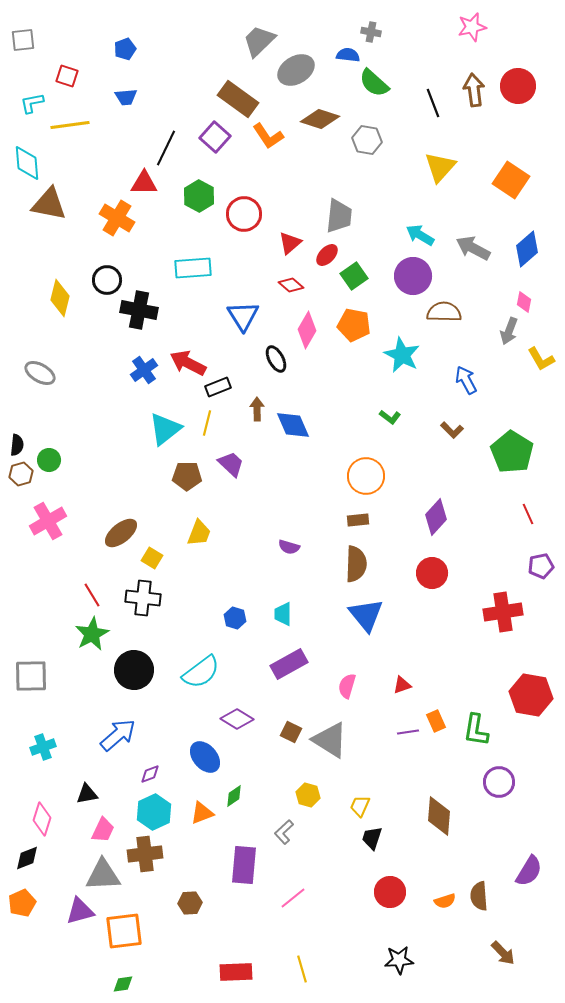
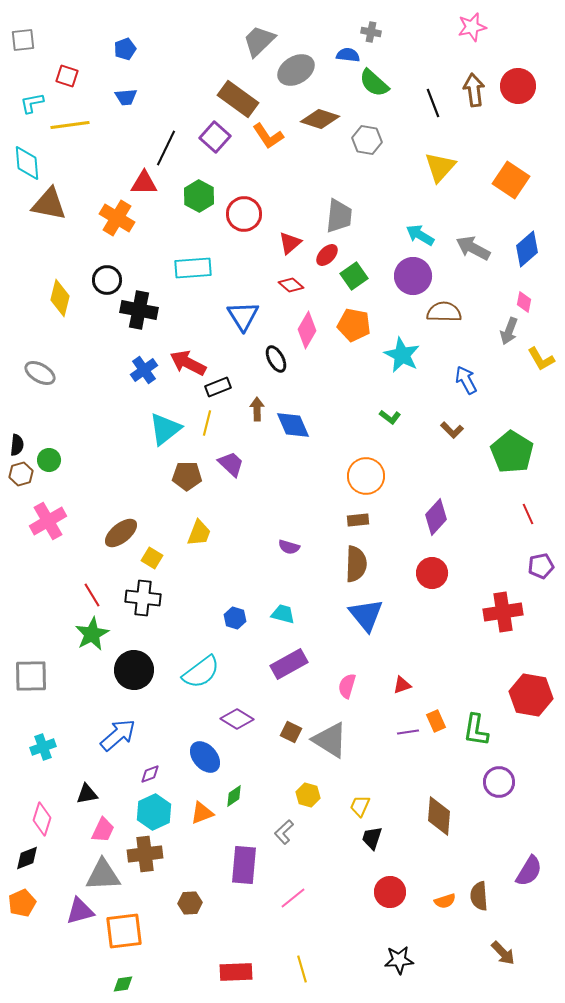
cyan trapezoid at (283, 614): rotated 105 degrees clockwise
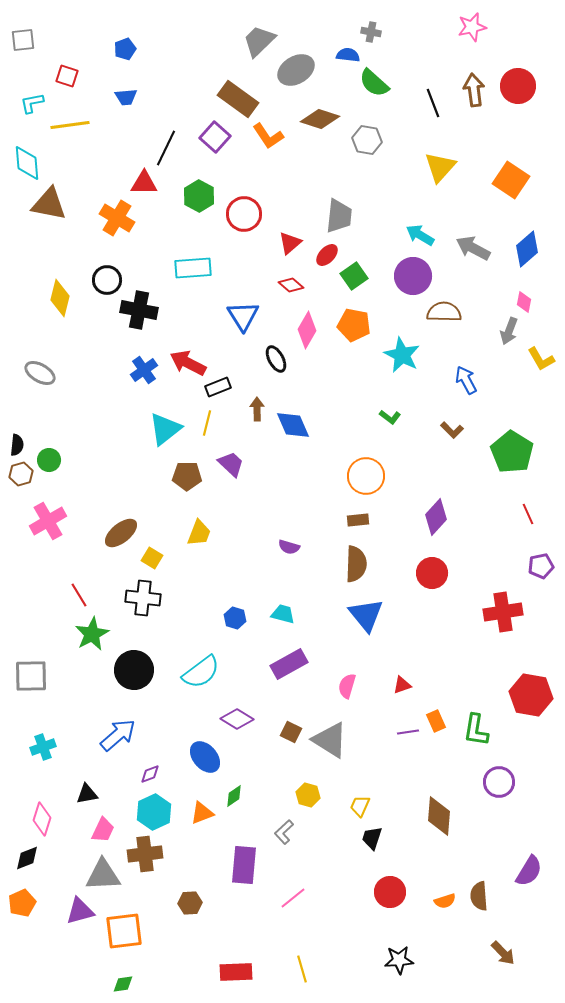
red line at (92, 595): moved 13 px left
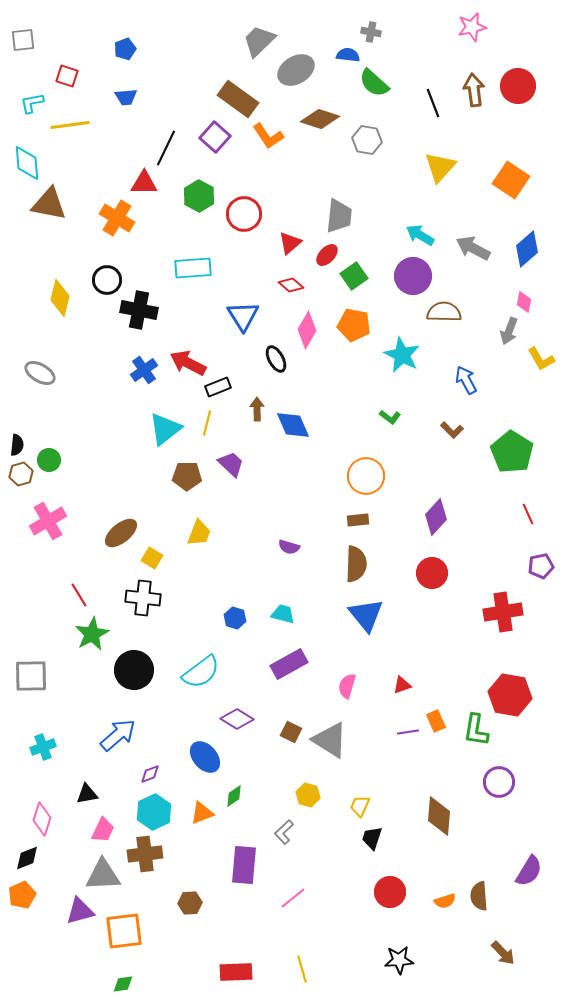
red hexagon at (531, 695): moved 21 px left
orange pentagon at (22, 903): moved 8 px up
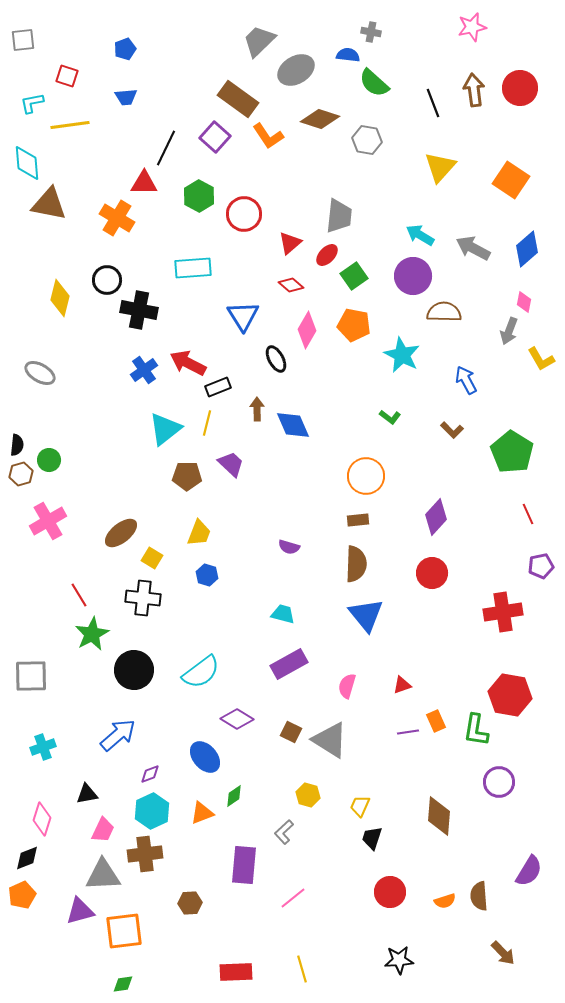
red circle at (518, 86): moved 2 px right, 2 px down
blue hexagon at (235, 618): moved 28 px left, 43 px up
cyan hexagon at (154, 812): moved 2 px left, 1 px up
